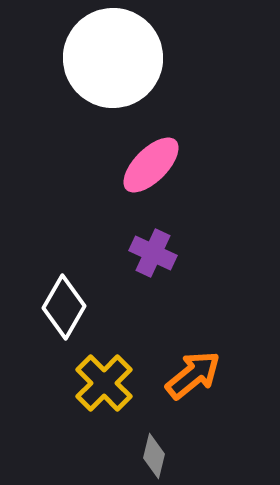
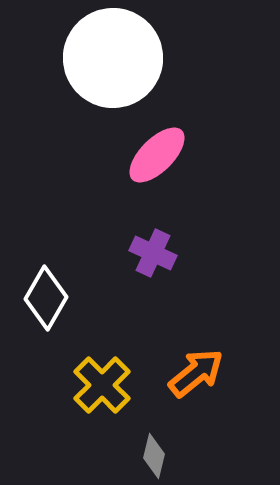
pink ellipse: moved 6 px right, 10 px up
white diamond: moved 18 px left, 9 px up
orange arrow: moved 3 px right, 2 px up
yellow cross: moved 2 px left, 2 px down
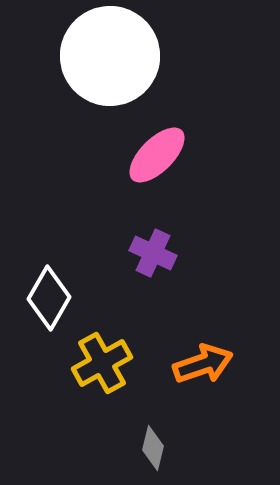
white circle: moved 3 px left, 2 px up
white diamond: moved 3 px right
orange arrow: moved 7 px right, 9 px up; rotated 20 degrees clockwise
yellow cross: moved 22 px up; rotated 16 degrees clockwise
gray diamond: moved 1 px left, 8 px up
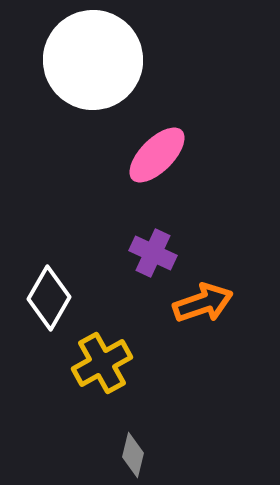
white circle: moved 17 px left, 4 px down
orange arrow: moved 61 px up
gray diamond: moved 20 px left, 7 px down
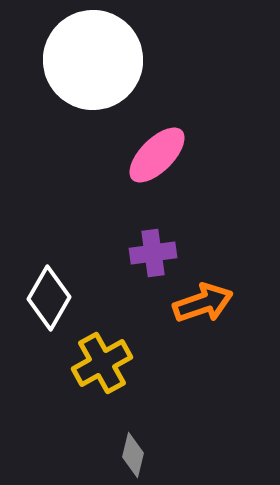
purple cross: rotated 33 degrees counterclockwise
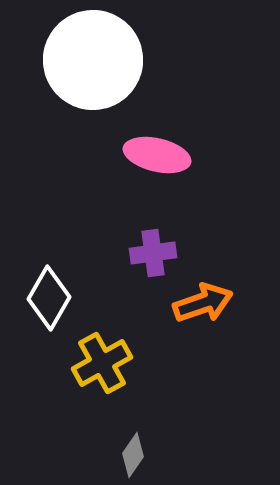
pink ellipse: rotated 58 degrees clockwise
gray diamond: rotated 21 degrees clockwise
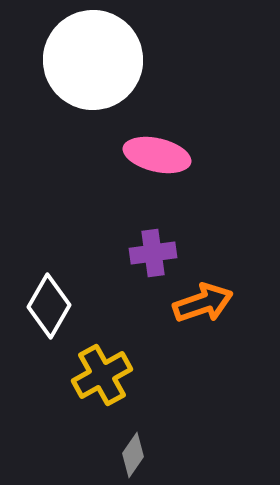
white diamond: moved 8 px down
yellow cross: moved 12 px down
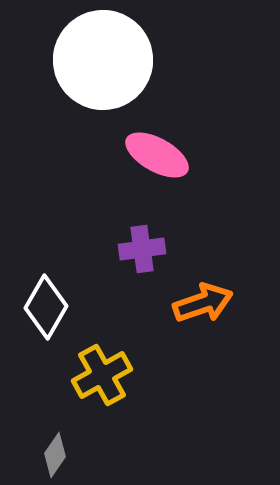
white circle: moved 10 px right
pink ellipse: rotated 16 degrees clockwise
purple cross: moved 11 px left, 4 px up
white diamond: moved 3 px left, 1 px down
gray diamond: moved 78 px left
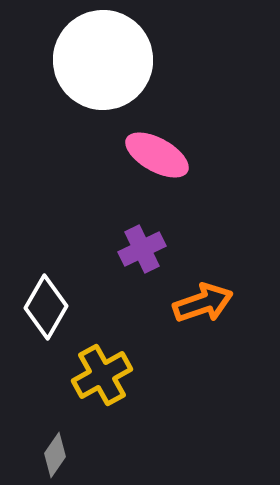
purple cross: rotated 18 degrees counterclockwise
